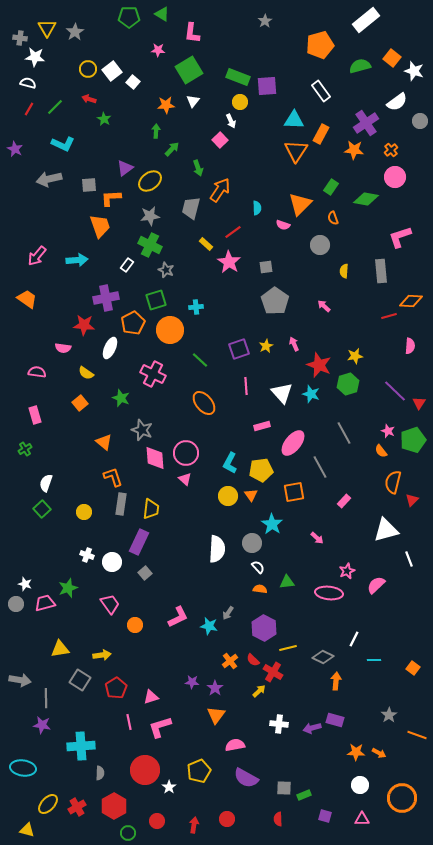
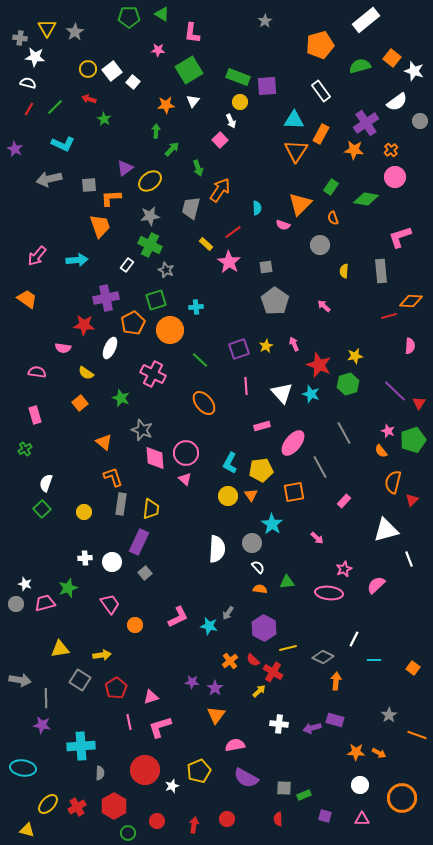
white cross at (87, 555): moved 2 px left, 3 px down; rotated 24 degrees counterclockwise
pink star at (347, 571): moved 3 px left, 2 px up
white star at (169, 787): moved 3 px right, 1 px up; rotated 16 degrees clockwise
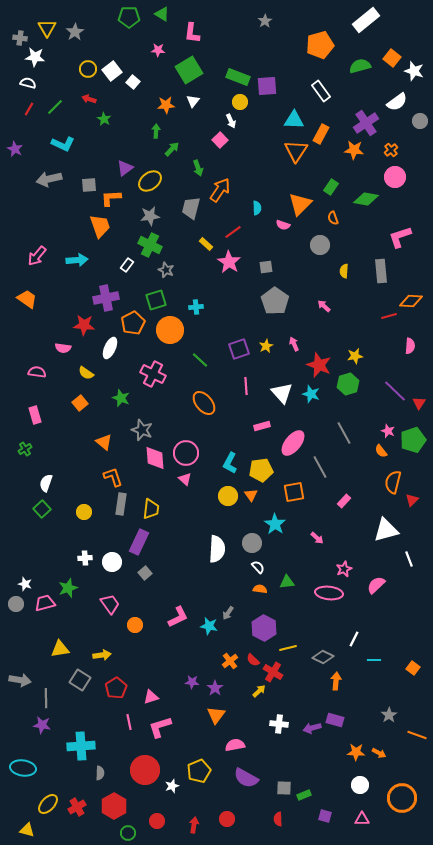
cyan star at (272, 524): moved 3 px right
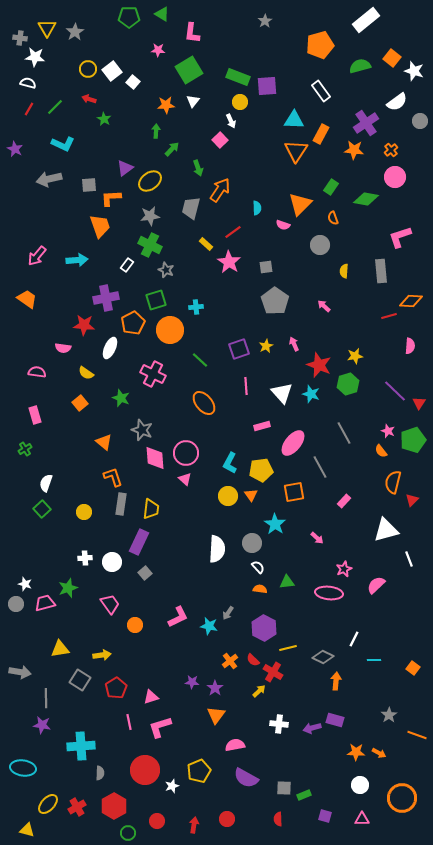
gray arrow at (20, 680): moved 8 px up
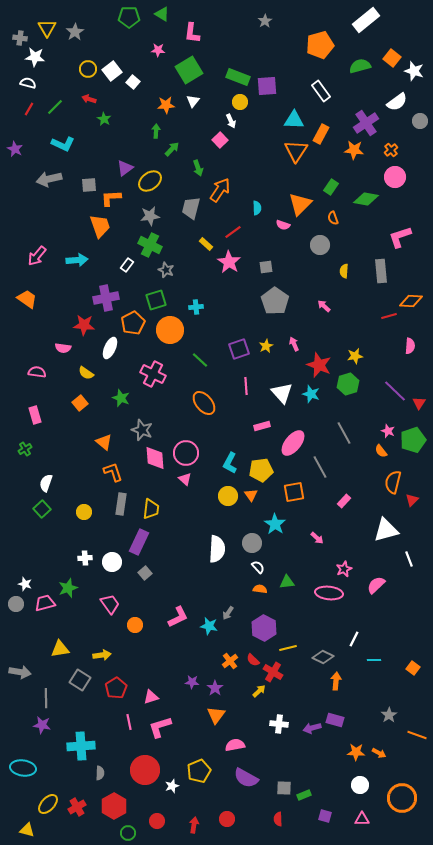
orange L-shape at (113, 477): moved 5 px up
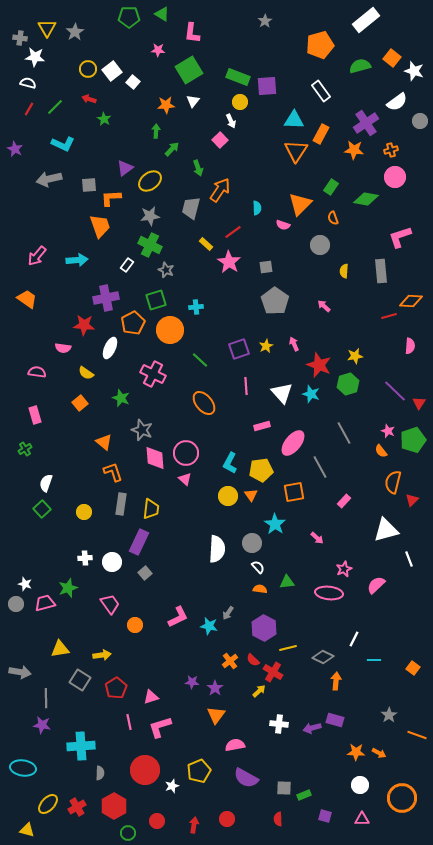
orange cross at (391, 150): rotated 24 degrees clockwise
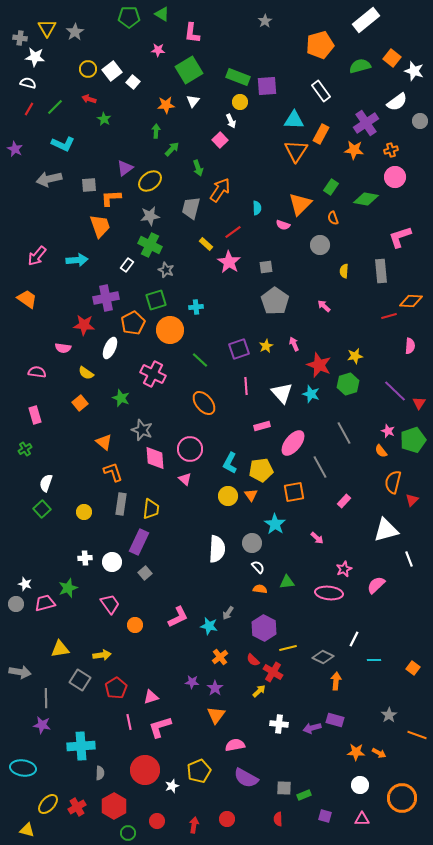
pink circle at (186, 453): moved 4 px right, 4 px up
orange cross at (230, 661): moved 10 px left, 4 px up
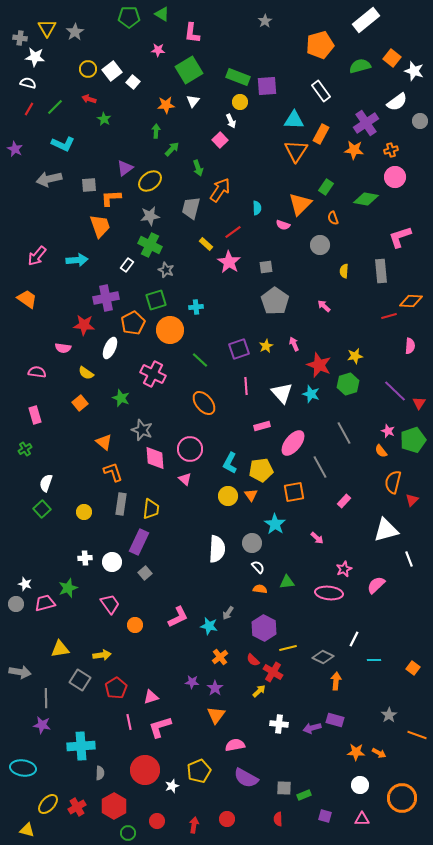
green rectangle at (331, 187): moved 5 px left
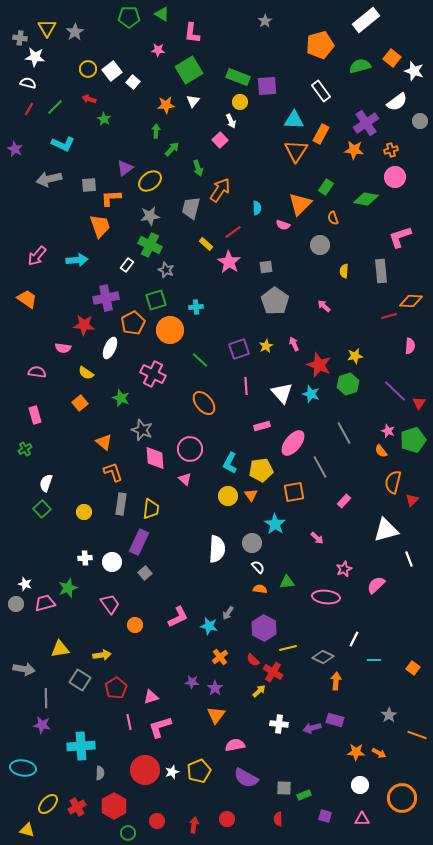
pink ellipse at (329, 593): moved 3 px left, 4 px down
gray arrow at (20, 672): moved 4 px right, 3 px up
white star at (172, 786): moved 14 px up
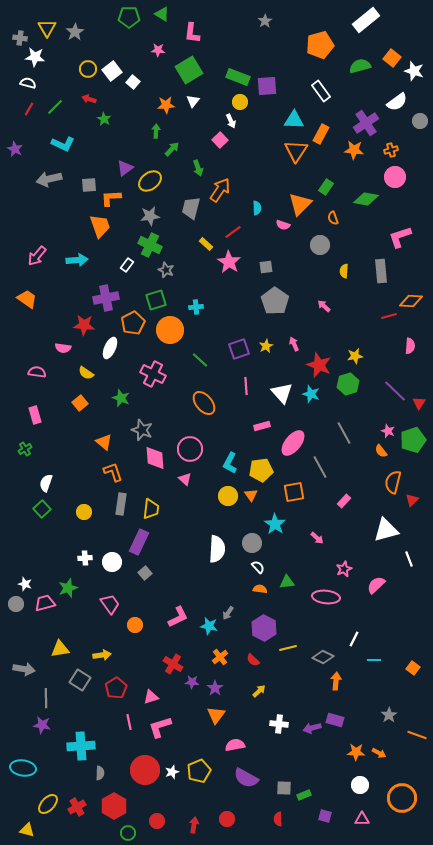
red cross at (273, 672): moved 100 px left, 8 px up
